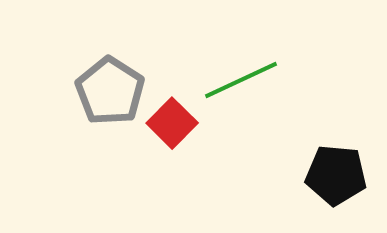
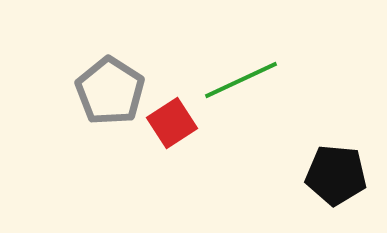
red square: rotated 12 degrees clockwise
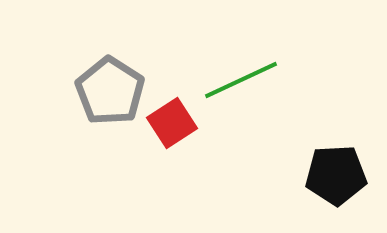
black pentagon: rotated 8 degrees counterclockwise
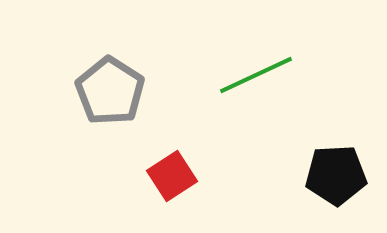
green line: moved 15 px right, 5 px up
red square: moved 53 px down
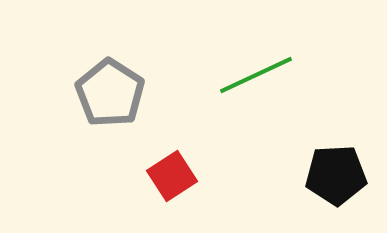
gray pentagon: moved 2 px down
